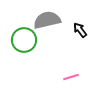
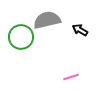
black arrow: rotated 21 degrees counterclockwise
green circle: moved 3 px left, 3 px up
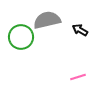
pink line: moved 7 px right
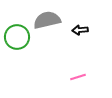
black arrow: rotated 35 degrees counterclockwise
green circle: moved 4 px left
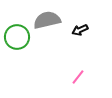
black arrow: rotated 21 degrees counterclockwise
pink line: rotated 35 degrees counterclockwise
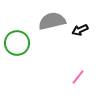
gray semicircle: moved 5 px right, 1 px down
green circle: moved 6 px down
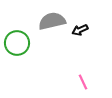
pink line: moved 5 px right, 5 px down; rotated 63 degrees counterclockwise
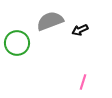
gray semicircle: moved 2 px left; rotated 8 degrees counterclockwise
pink line: rotated 42 degrees clockwise
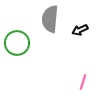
gray semicircle: moved 2 px up; rotated 64 degrees counterclockwise
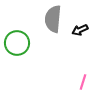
gray semicircle: moved 3 px right
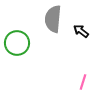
black arrow: moved 1 px right, 1 px down; rotated 63 degrees clockwise
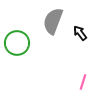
gray semicircle: moved 2 px down; rotated 16 degrees clockwise
black arrow: moved 1 px left, 2 px down; rotated 14 degrees clockwise
